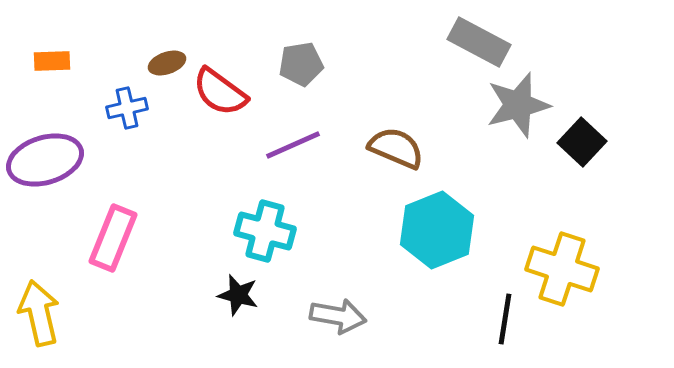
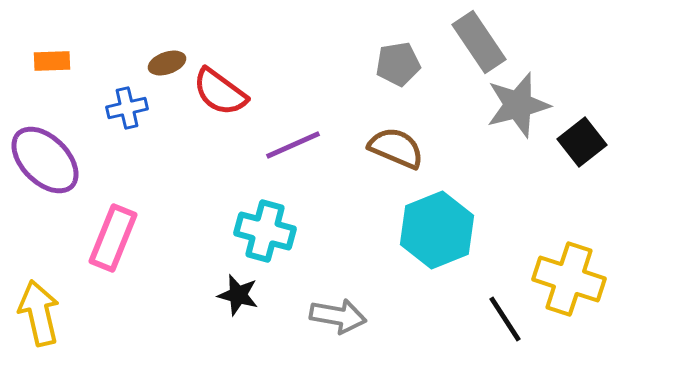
gray rectangle: rotated 28 degrees clockwise
gray pentagon: moved 97 px right
black square: rotated 9 degrees clockwise
purple ellipse: rotated 62 degrees clockwise
yellow cross: moved 7 px right, 10 px down
black line: rotated 42 degrees counterclockwise
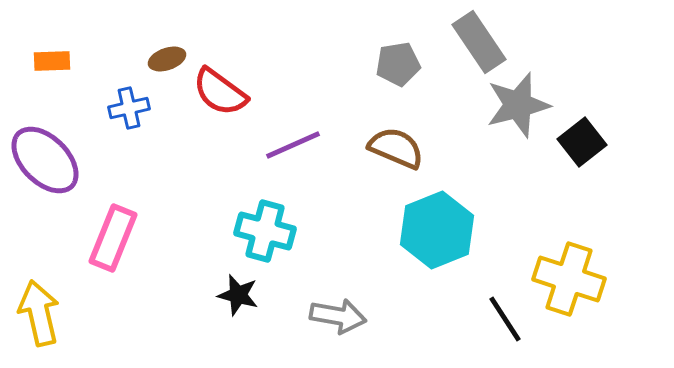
brown ellipse: moved 4 px up
blue cross: moved 2 px right
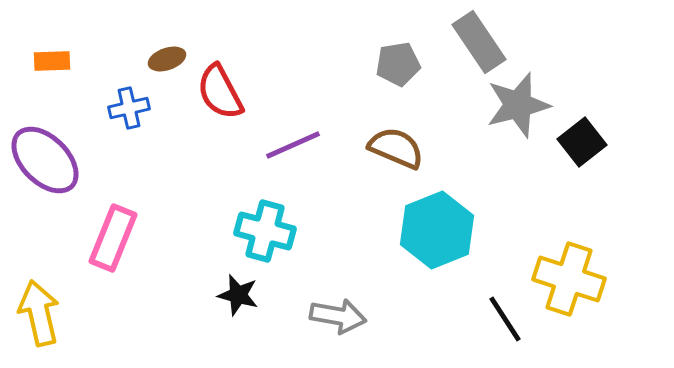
red semicircle: rotated 26 degrees clockwise
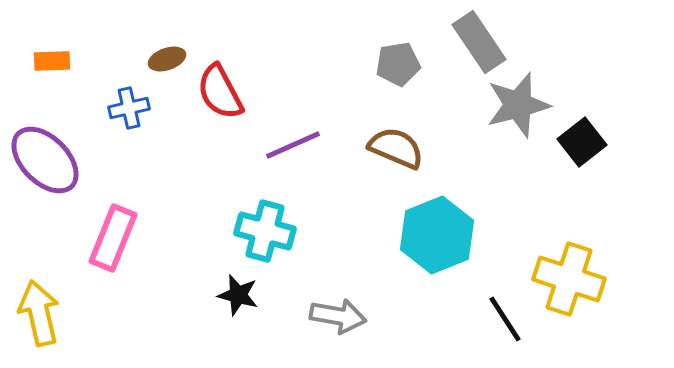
cyan hexagon: moved 5 px down
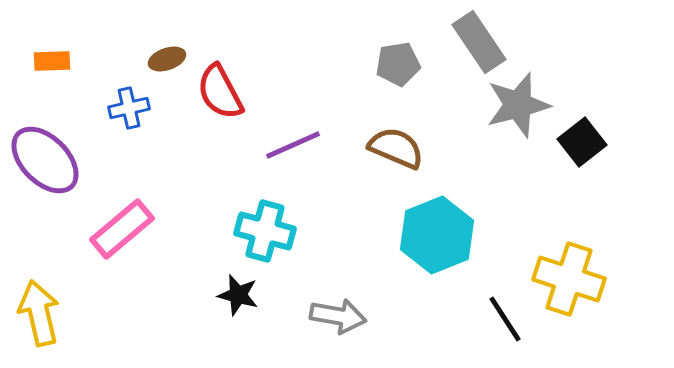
pink rectangle: moved 9 px right, 9 px up; rotated 28 degrees clockwise
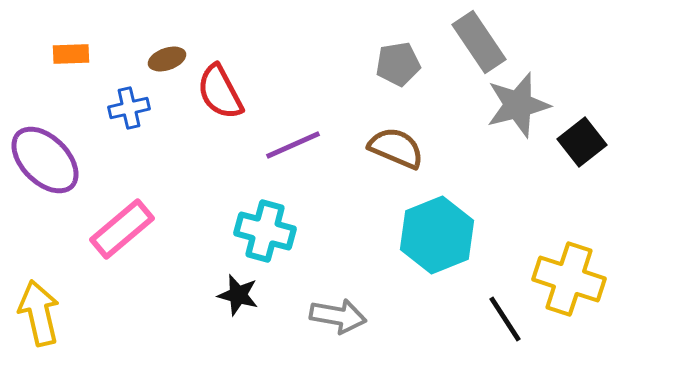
orange rectangle: moved 19 px right, 7 px up
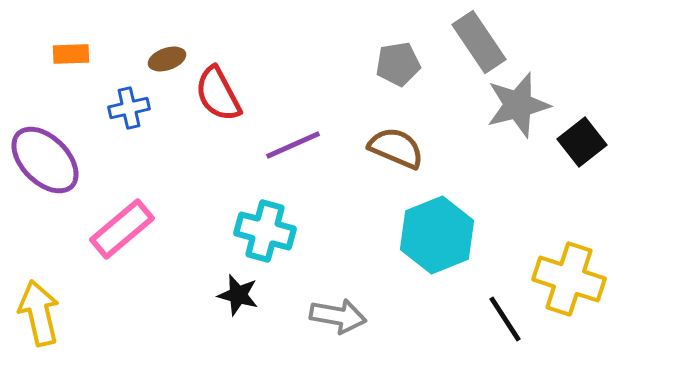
red semicircle: moved 2 px left, 2 px down
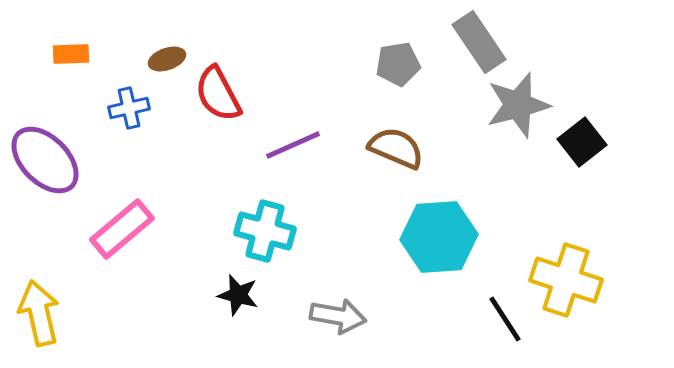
cyan hexagon: moved 2 px right, 2 px down; rotated 18 degrees clockwise
yellow cross: moved 3 px left, 1 px down
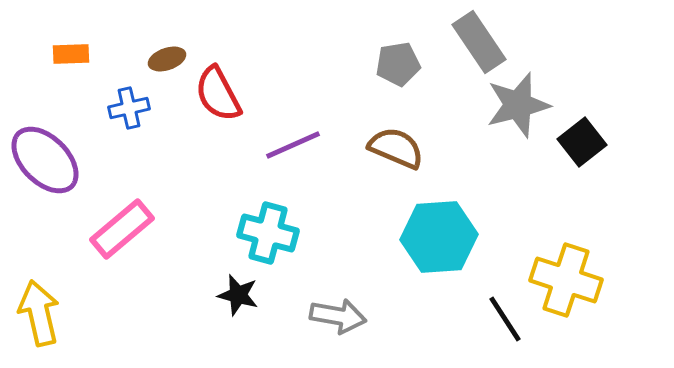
cyan cross: moved 3 px right, 2 px down
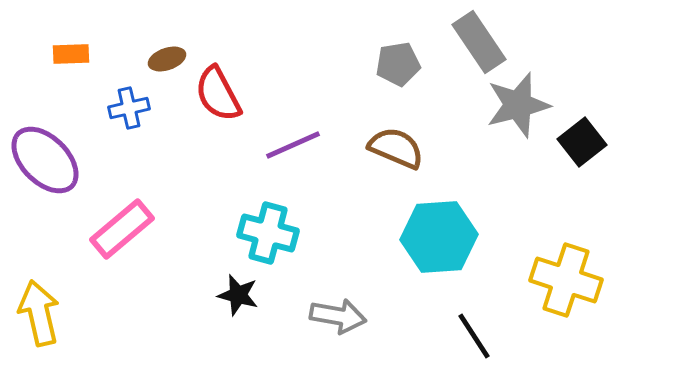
black line: moved 31 px left, 17 px down
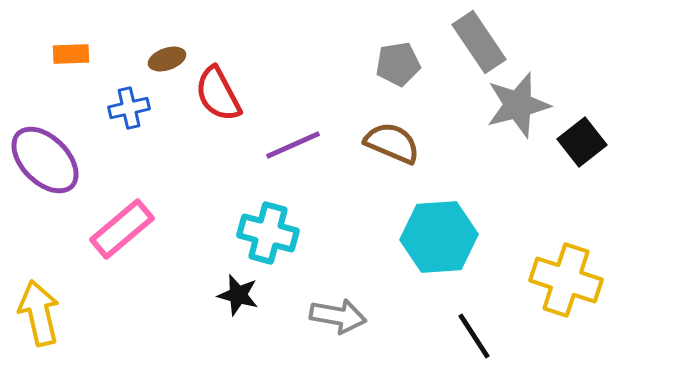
brown semicircle: moved 4 px left, 5 px up
